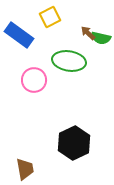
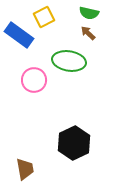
yellow square: moved 6 px left
green semicircle: moved 12 px left, 25 px up
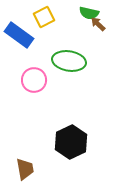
brown arrow: moved 10 px right, 9 px up
black hexagon: moved 3 px left, 1 px up
